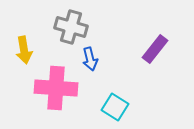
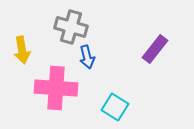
yellow arrow: moved 2 px left
blue arrow: moved 3 px left, 2 px up
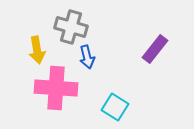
yellow arrow: moved 15 px right
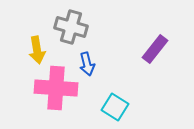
blue arrow: moved 7 px down
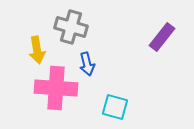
purple rectangle: moved 7 px right, 12 px up
cyan square: rotated 16 degrees counterclockwise
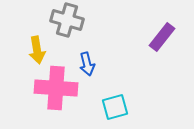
gray cross: moved 4 px left, 7 px up
cyan square: rotated 32 degrees counterclockwise
